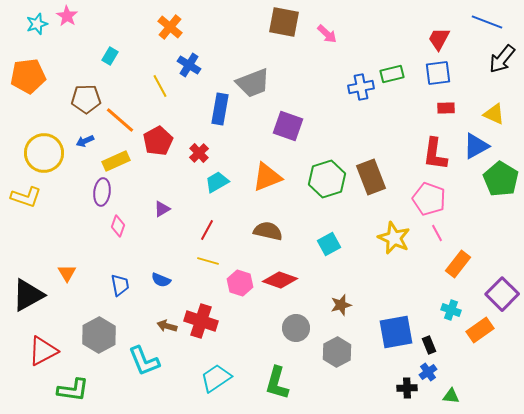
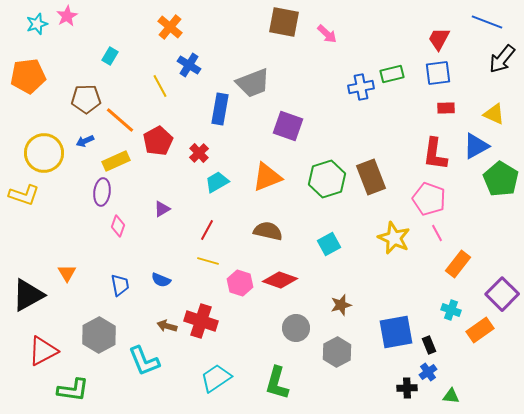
pink star at (67, 16): rotated 10 degrees clockwise
yellow L-shape at (26, 197): moved 2 px left, 2 px up
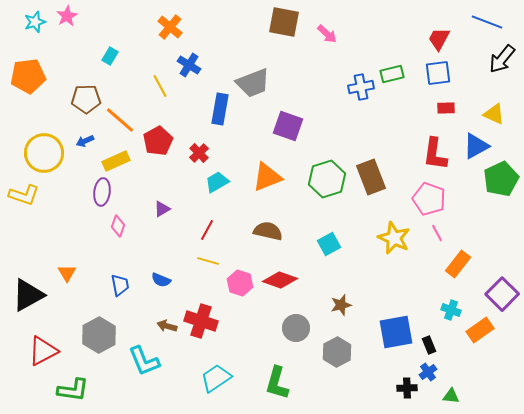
cyan star at (37, 24): moved 2 px left, 2 px up
green pentagon at (501, 179): rotated 16 degrees clockwise
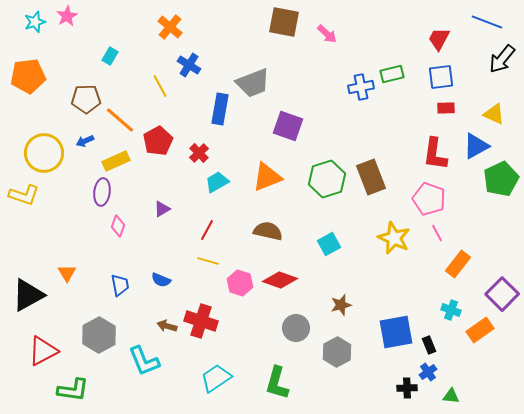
blue square at (438, 73): moved 3 px right, 4 px down
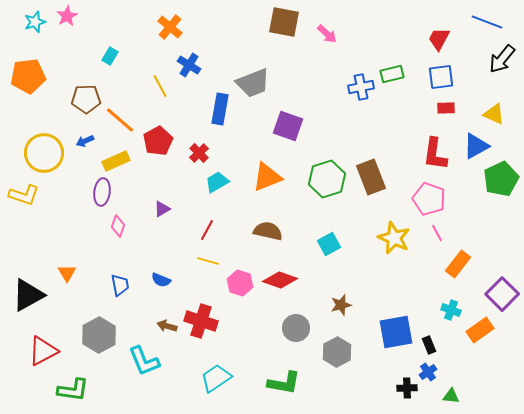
green L-shape at (277, 383): moved 7 px right; rotated 96 degrees counterclockwise
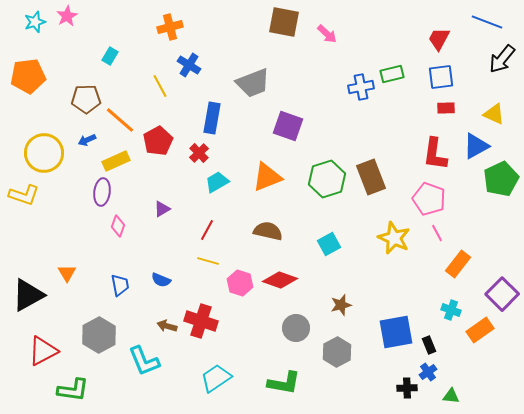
orange cross at (170, 27): rotated 35 degrees clockwise
blue rectangle at (220, 109): moved 8 px left, 9 px down
blue arrow at (85, 141): moved 2 px right, 1 px up
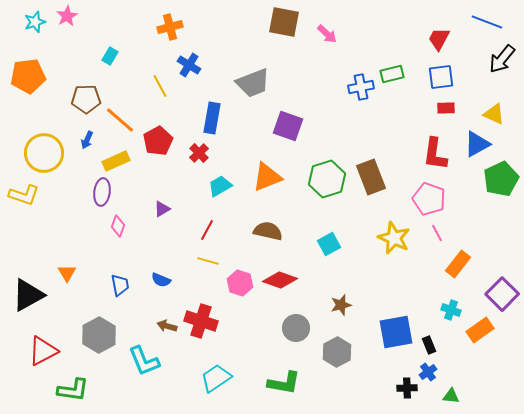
blue arrow at (87, 140): rotated 42 degrees counterclockwise
blue triangle at (476, 146): moved 1 px right, 2 px up
cyan trapezoid at (217, 182): moved 3 px right, 4 px down
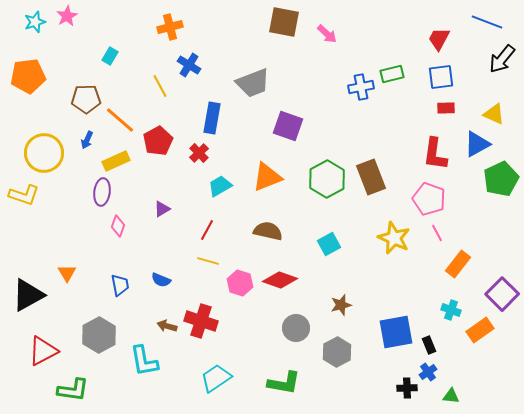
green hexagon at (327, 179): rotated 12 degrees counterclockwise
cyan L-shape at (144, 361): rotated 12 degrees clockwise
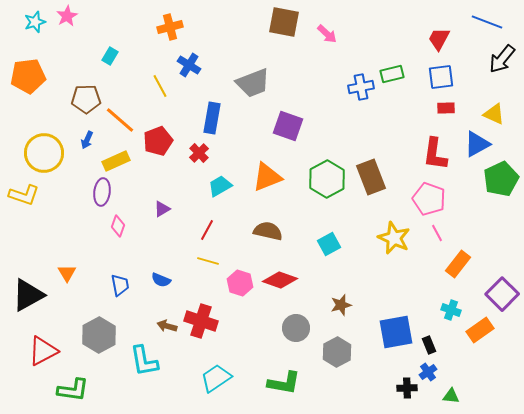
red pentagon at (158, 141): rotated 8 degrees clockwise
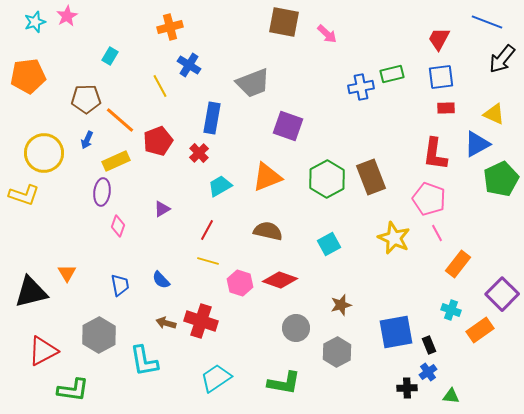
blue semicircle at (161, 280): rotated 24 degrees clockwise
black triangle at (28, 295): moved 3 px right, 3 px up; rotated 15 degrees clockwise
brown arrow at (167, 326): moved 1 px left, 3 px up
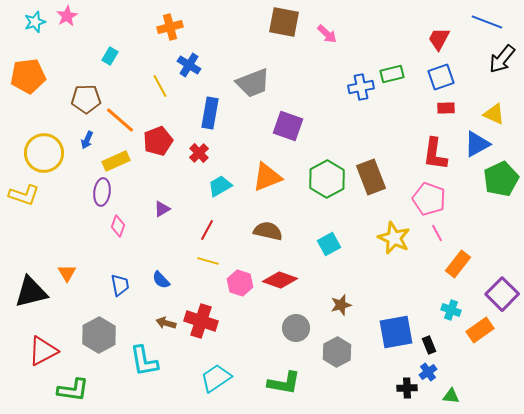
blue square at (441, 77): rotated 12 degrees counterclockwise
blue rectangle at (212, 118): moved 2 px left, 5 px up
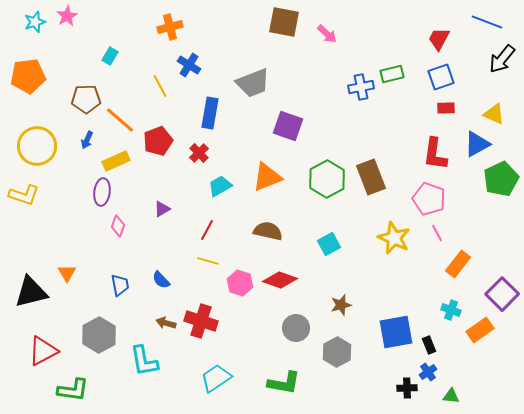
yellow circle at (44, 153): moved 7 px left, 7 px up
